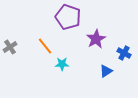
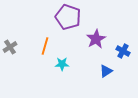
orange line: rotated 54 degrees clockwise
blue cross: moved 1 px left, 2 px up
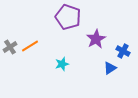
orange line: moved 15 px left; rotated 42 degrees clockwise
cyan star: rotated 16 degrees counterclockwise
blue triangle: moved 4 px right, 3 px up
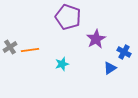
orange line: moved 4 px down; rotated 24 degrees clockwise
blue cross: moved 1 px right, 1 px down
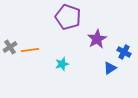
purple star: moved 1 px right
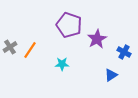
purple pentagon: moved 1 px right, 8 px down
orange line: rotated 48 degrees counterclockwise
cyan star: rotated 16 degrees clockwise
blue triangle: moved 1 px right, 7 px down
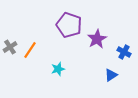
cyan star: moved 4 px left, 5 px down; rotated 16 degrees counterclockwise
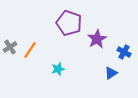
purple pentagon: moved 2 px up
blue triangle: moved 2 px up
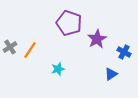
blue triangle: moved 1 px down
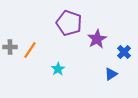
gray cross: rotated 32 degrees clockwise
blue cross: rotated 16 degrees clockwise
cyan star: rotated 16 degrees counterclockwise
